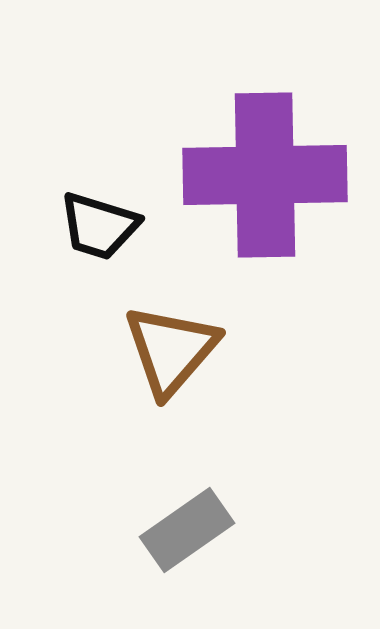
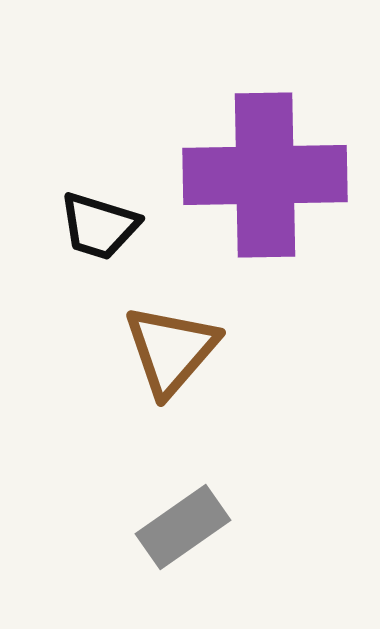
gray rectangle: moved 4 px left, 3 px up
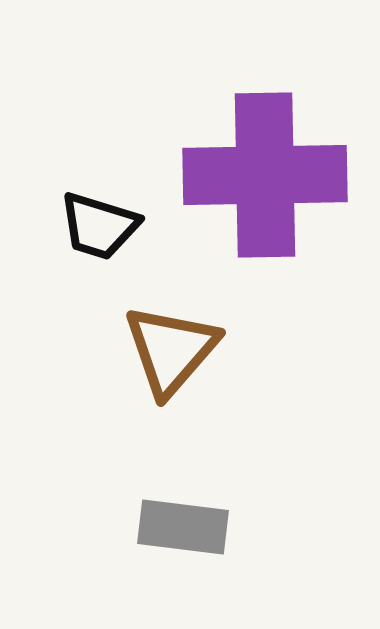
gray rectangle: rotated 42 degrees clockwise
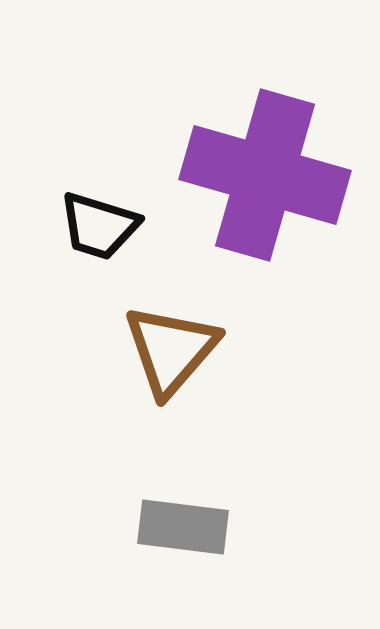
purple cross: rotated 17 degrees clockwise
